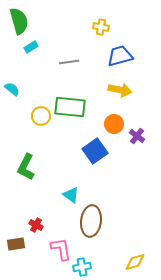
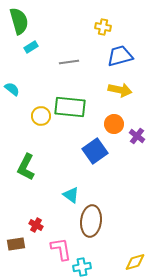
yellow cross: moved 2 px right
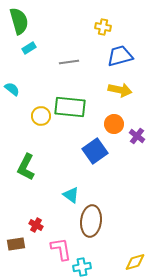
cyan rectangle: moved 2 px left, 1 px down
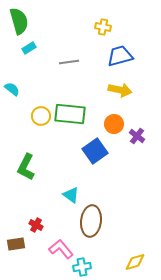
green rectangle: moved 7 px down
pink L-shape: rotated 30 degrees counterclockwise
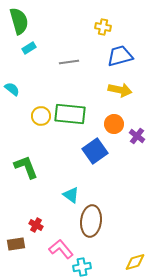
green L-shape: rotated 132 degrees clockwise
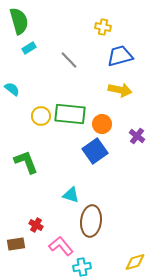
gray line: moved 2 px up; rotated 54 degrees clockwise
orange circle: moved 12 px left
green L-shape: moved 5 px up
cyan triangle: rotated 18 degrees counterclockwise
pink L-shape: moved 3 px up
